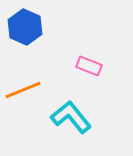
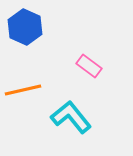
pink rectangle: rotated 15 degrees clockwise
orange line: rotated 9 degrees clockwise
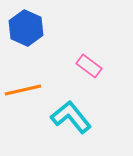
blue hexagon: moved 1 px right, 1 px down
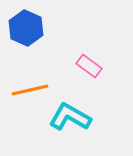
orange line: moved 7 px right
cyan L-shape: moved 1 px left; rotated 21 degrees counterclockwise
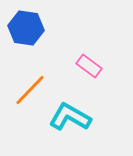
blue hexagon: rotated 16 degrees counterclockwise
orange line: rotated 33 degrees counterclockwise
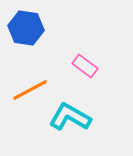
pink rectangle: moved 4 px left
orange line: rotated 18 degrees clockwise
